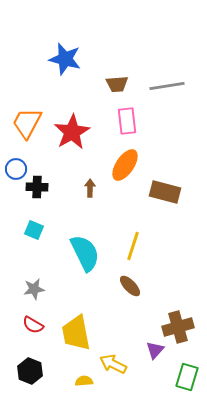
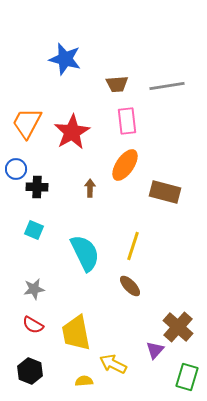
brown cross: rotated 32 degrees counterclockwise
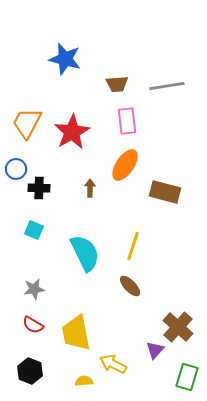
black cross: moved 2 px right, 1 px down
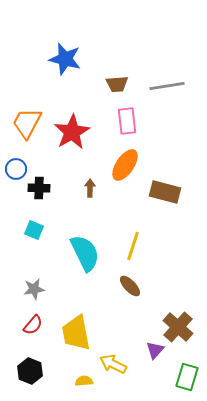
red semicircle: rotated 80 degrees counterclockwise
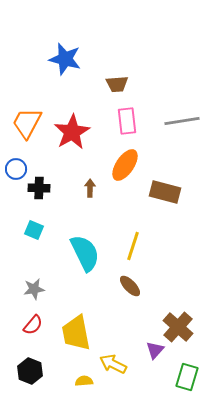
gray line: moved 15 px right, 35 px down
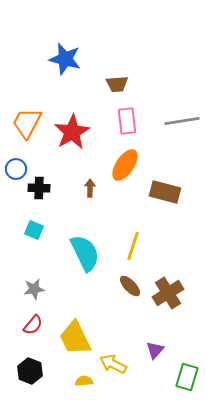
brown cross: moved 10 px left, 34 px up; rotated 16 degrees clockwise
yellow trapezoid: moved 1 px left, 5 px down; rotated 15 degrees counterclockwise
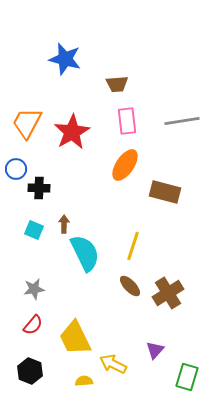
brown arrow: moved 26 px left, 36 px down
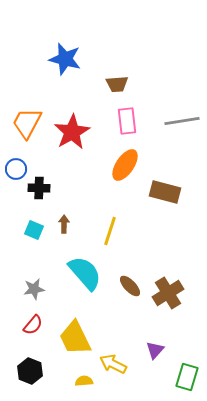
yellow line: moved 23 px left, 15 px up
cyan semicircle: moved 20 px down; rotated 15 degrees counterclockwise
